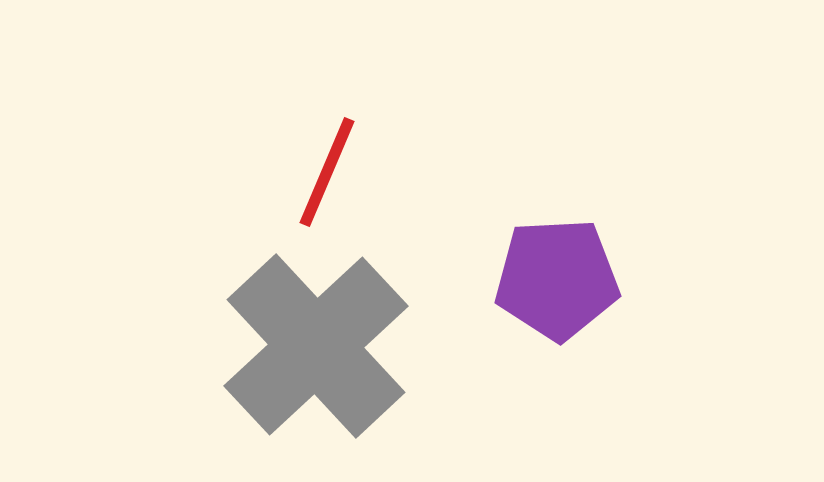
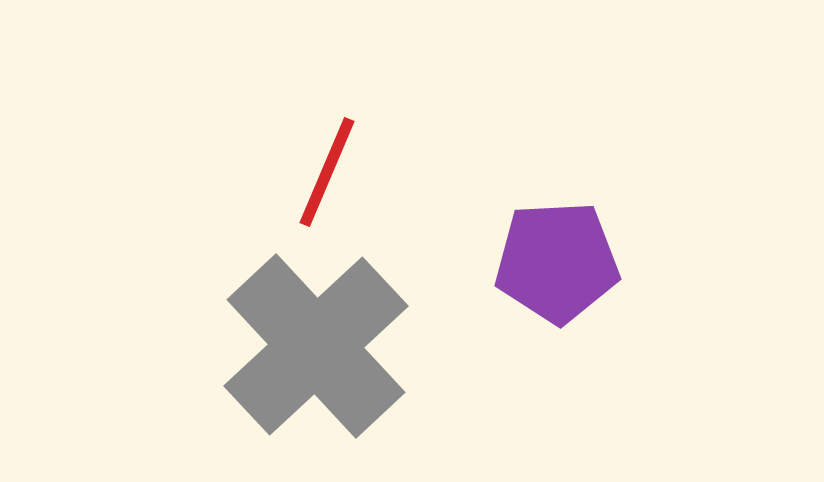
purple pentagon: moved 17 px up
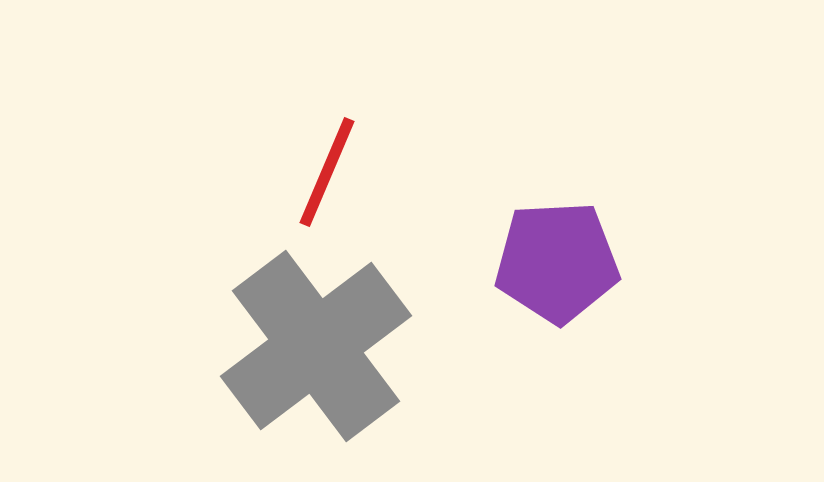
gray cross: rotated 6 degrees clockwise
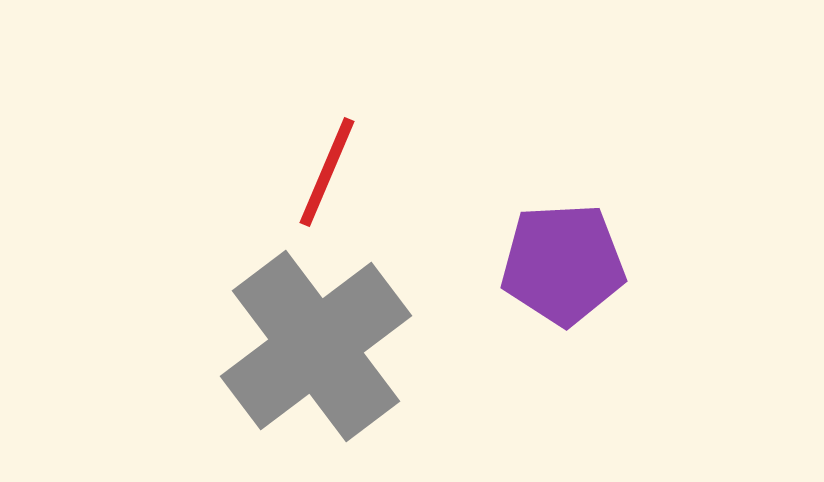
purple pentagon: moved 6 px right, 2 px down
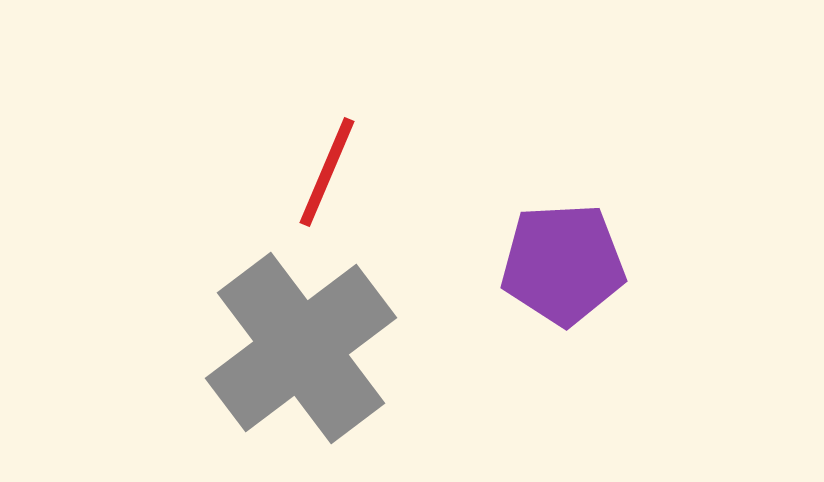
gray cross: moved 15 px left, 2 px down
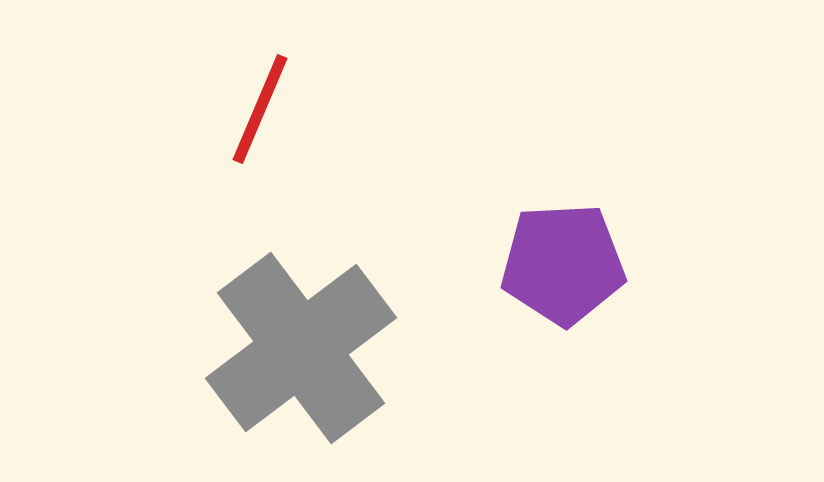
red line: moved 67 px left, 63 px up
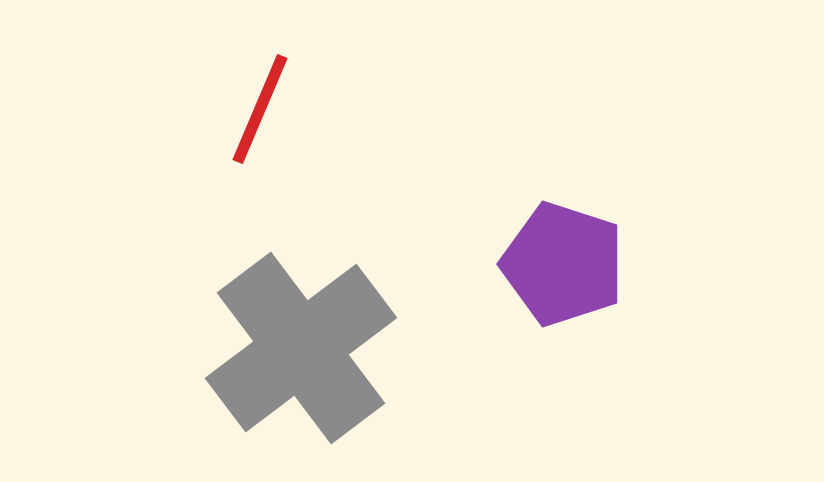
purple pentagon: rotated 21 degrees clockwise
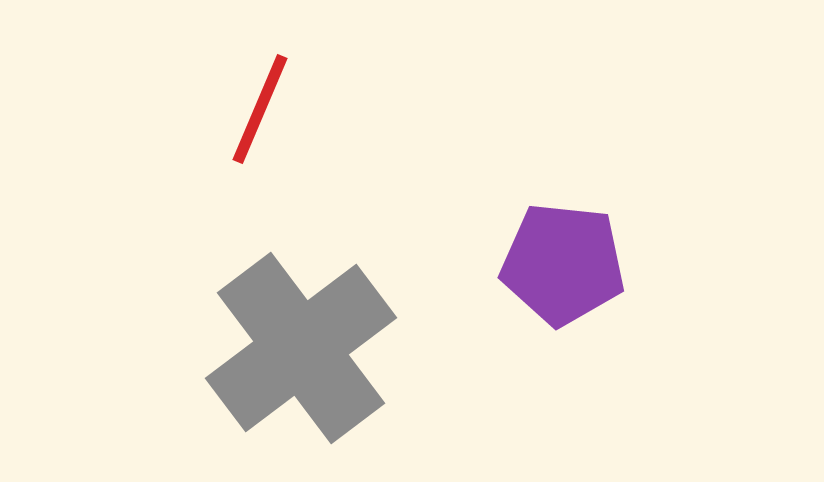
purple pentagon: rotated 12 degrees counterclockwise
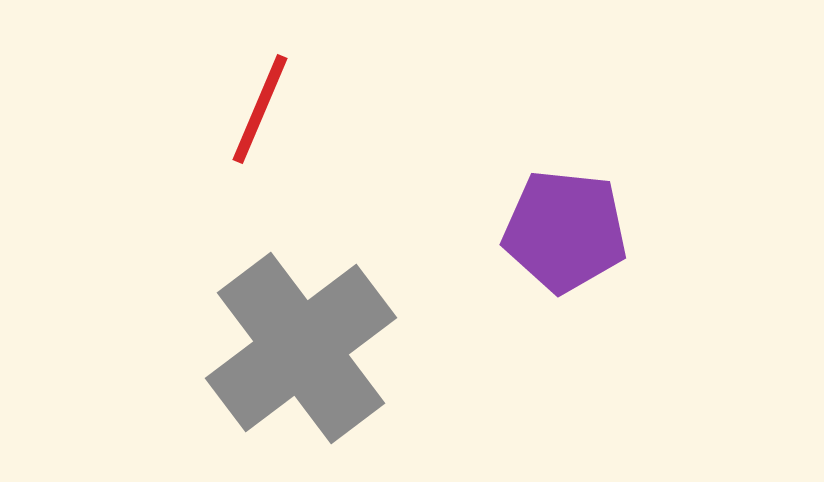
purple pentagon: moved 2 px right, 33 px up
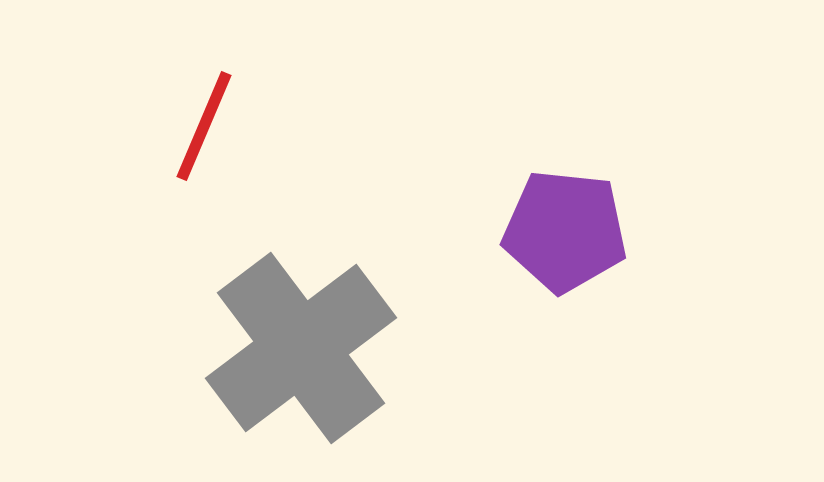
red line: moved 56 px left, 17 px down
